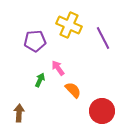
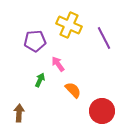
purple line: moved 1 px right
pink arrow: moved 4 px up
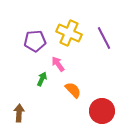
yellow cross: moved 8 px down
green arrow: moved 2 px right, 1 px up
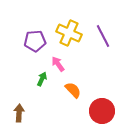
purple line: moved 1 px left, 2 px up
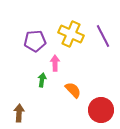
yellow cross: moved 2 px right, 1 px down
pink arrow: moved 3 px left, 1 px up; rotated 35 degrees clockwise
green arrow: moved 1 px down; rotated 16 degrees counterclockwise
red circle: moved 1 px left, 1 px up
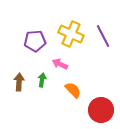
pink arrow: moved 5 px right, 1 px down; rotated 63 degrees counterclockwise
brown arrow: moved 31 px up
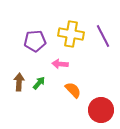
yellow cross: rotated 15 degrees counterclockwise
pink arrow: rotated 21 degrees counterclockwise
green arrow: moved 3 px left, 3 px down; rotated 32 degrees clockwise
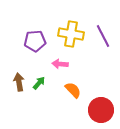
brown arrow: rotated 12 degrees counterclockwise
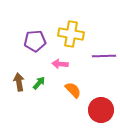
purple line: moved 1 px right, 20 px down; rotated 65 degrees counterclockwise
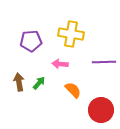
purple pentagon: moved 4 px left
purple line: moved 6 px down
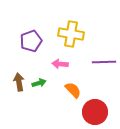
purple pentagon: rotated 15 degrees counterclockwise
green arrow: rotated 32 degrees clockwise
red circle: moved 6 px left, 2 px down
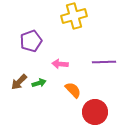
yellow cross: moved 3 px right, 18 px up; rotated 25 degrees counterclockwise
brown arrow: rotated 126 degrees counterclockwise
